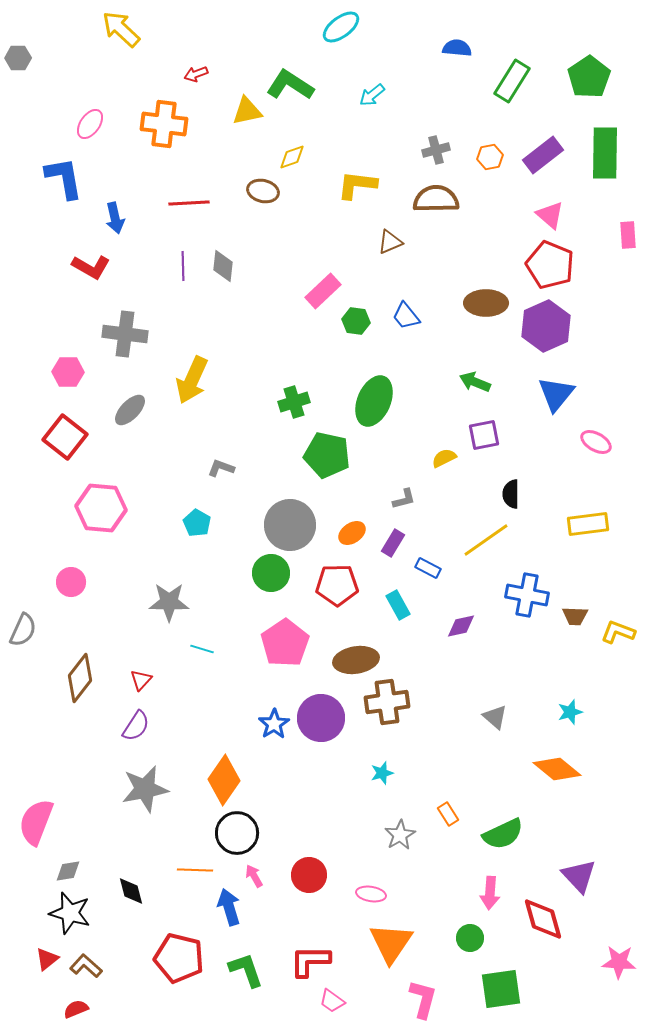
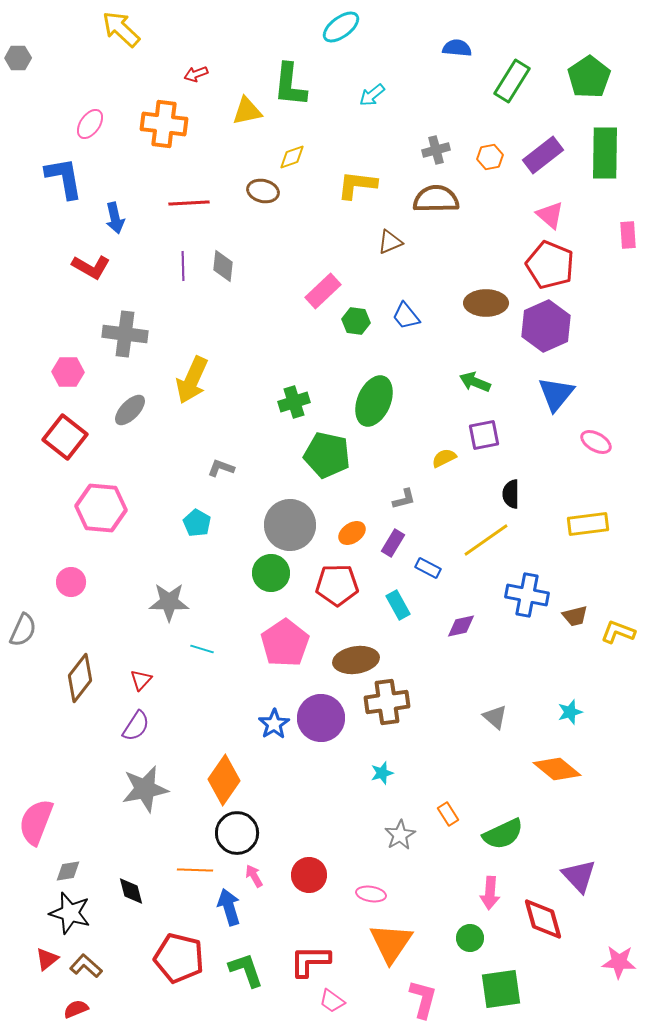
green L-shape at (290, 85): rotated 117 degrees counterclockwise
brown trapezoid at (575, 616): rotated 16 degrees counterclockwise
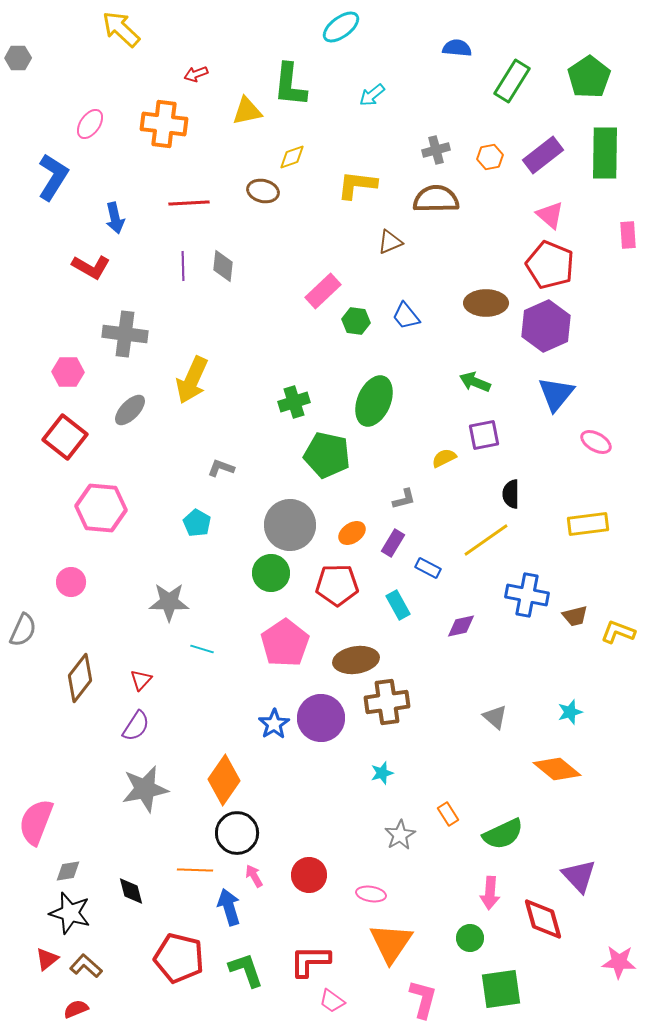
blue L-shape at (64, 178): moved 11 px left, 1 px up; rotated 42 degrees clockwise
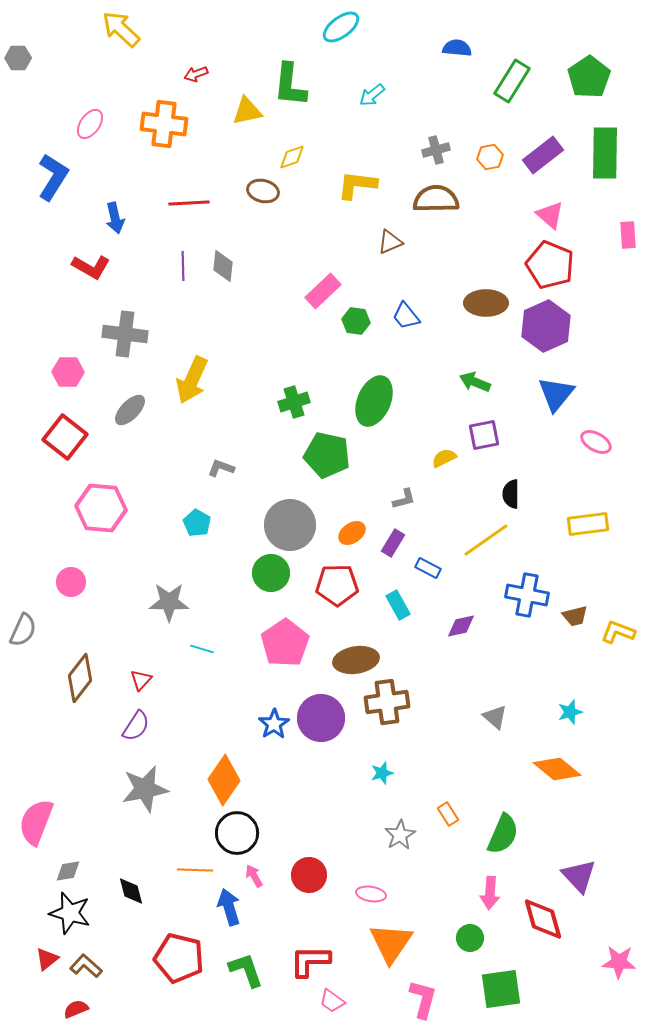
green semicircle at (503, 834): rotated 42 degrees counterclockwise
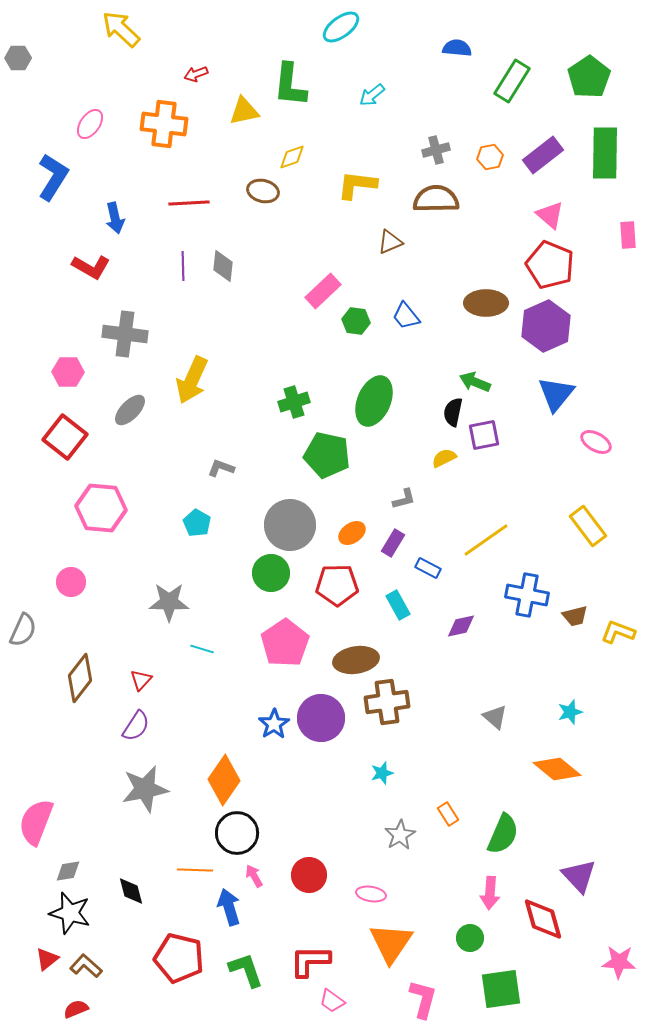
yellow triangle at (247, 111): moved 3 px left
black semicircle at (511, 494): moved 58 px left, 82 px up; rotated 12 degrees clockwise
yellow rectangle at (588, 524): moved 2 px down; rotated 60 degrees clockwise
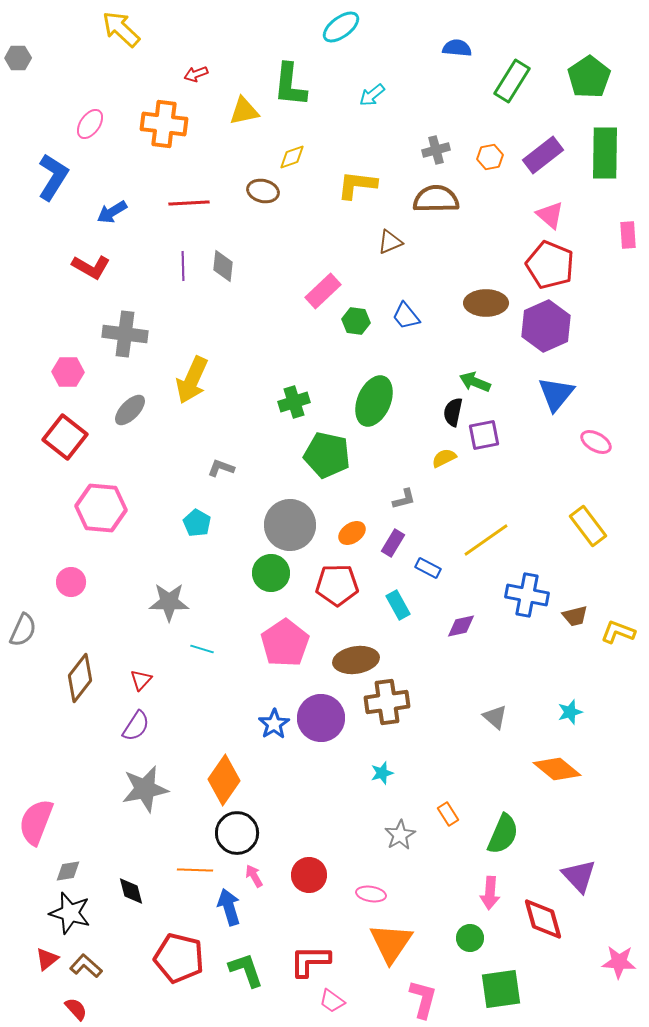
blue arrow at (115, 218): moved 3 px left, 6 px up; rotated 72 degrees clockwise
red semicircle at (76, 1009): rotated 70 degrees clockwise
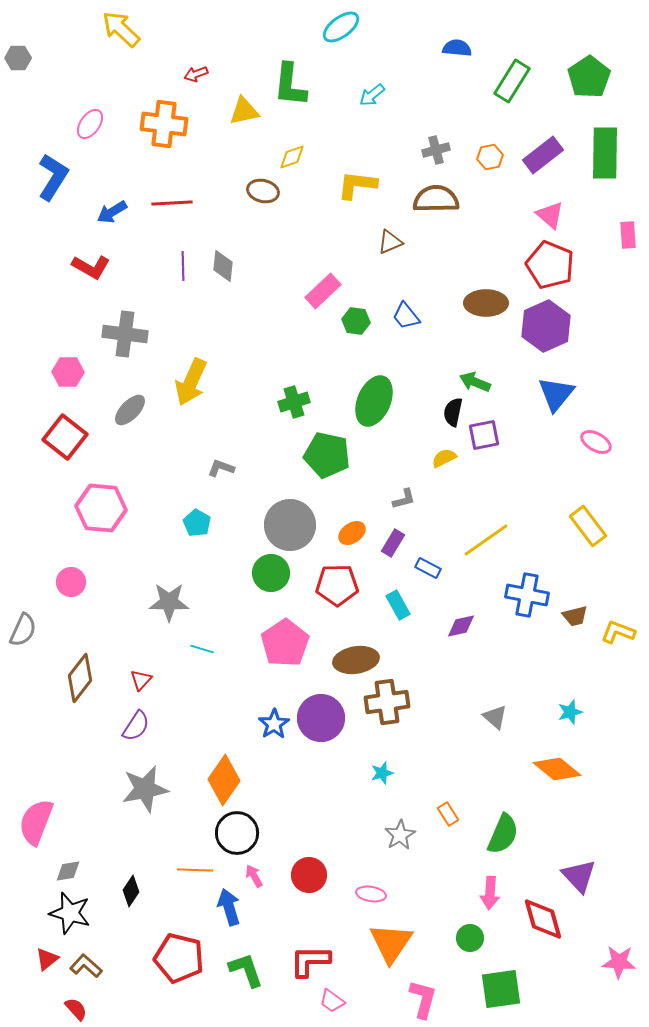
red line at (189, 203): moved 17 px left
yellow arrow at (192, 380): moved 1 px left, 2 px down
black diamond at (131, 891): rotated 48 degrees clockwise
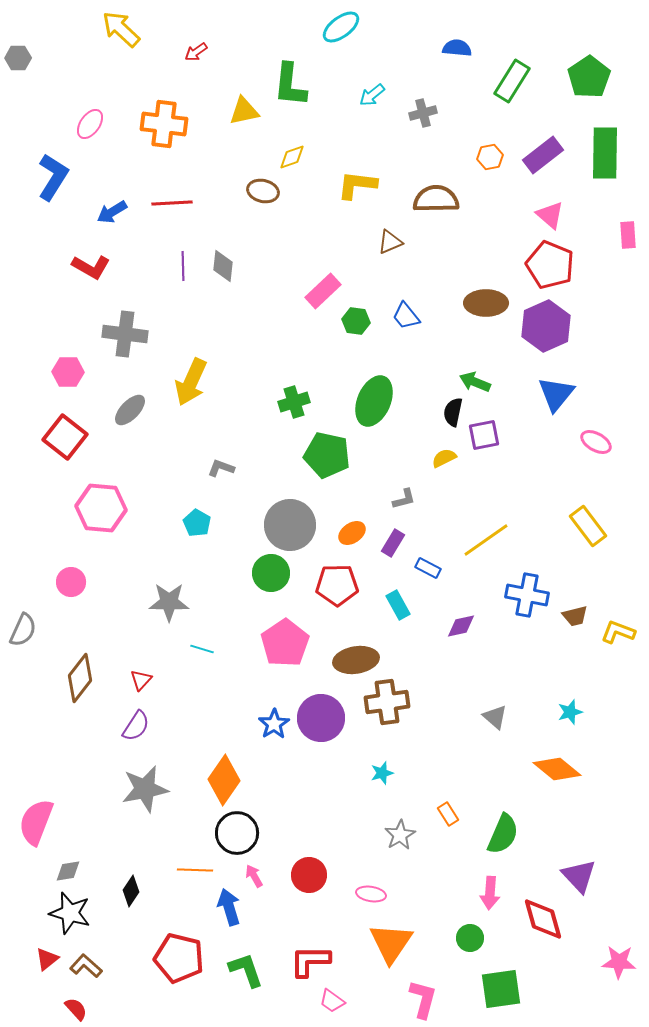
red arrow at (196, 74): moved 22 px up; rotated 15 degrees counterclockwise
gray cross at (436, 150): moved 13 px left, 37 px up
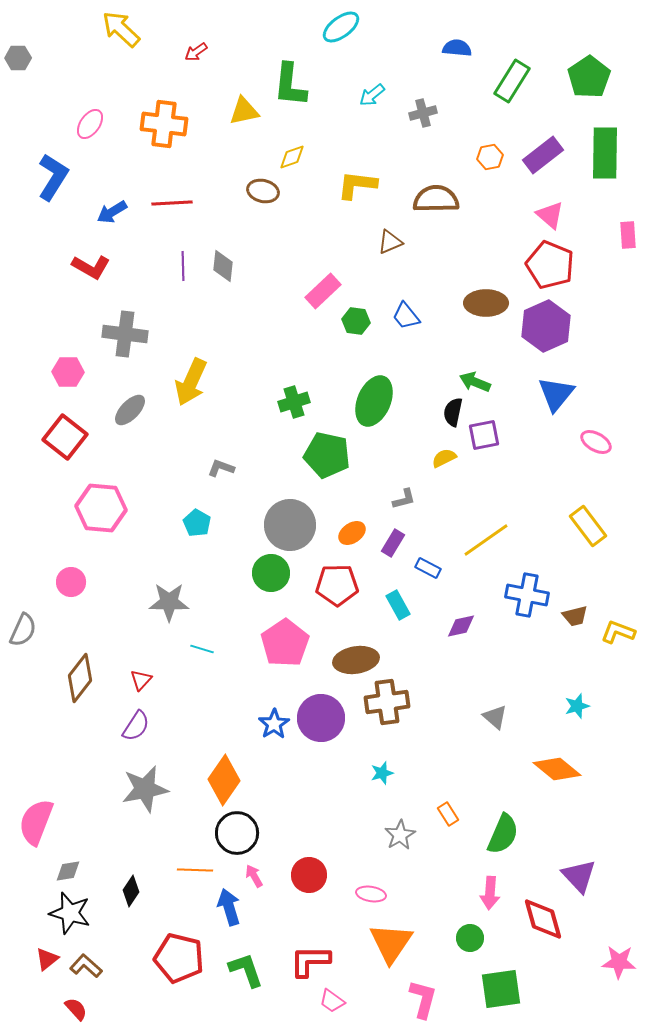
cyan star at (570, 712): moved 7 px right, 6 px up
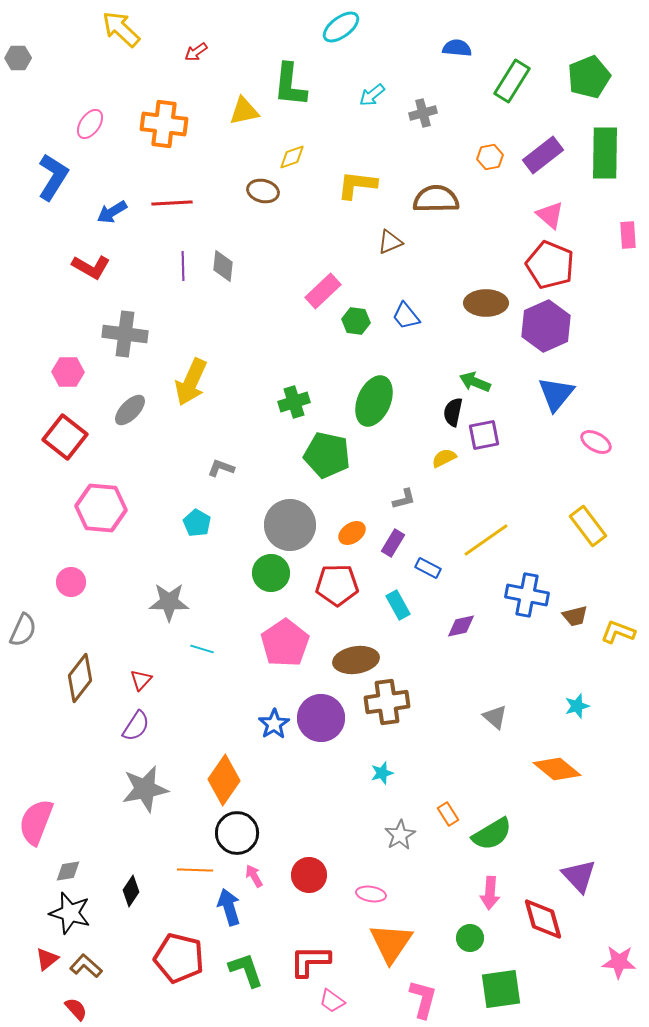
green pentagon at (589, 77): rotated 12 degrees clockwise
green semicircle at (503, 834): moved 11 px left; rotated 36 degrees clockwise
